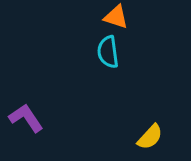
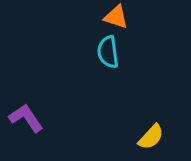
yellow semicircle: moved 1 px right
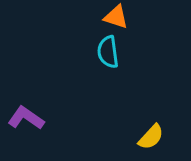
purple L-shape: rotated 21 degrees counterclockwise
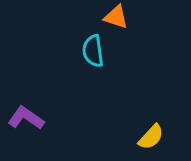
cyan semicircle: moved 15 px left, 1 px up
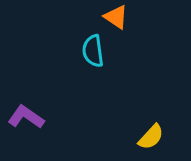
orange triangle: rotated 16 degrees clockwise
purple L-shape: moved 1 px up
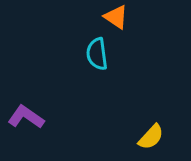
cyan semicircle: moved 4 px right, 3 px down
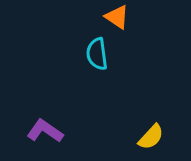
orange triangle: moved 1 px right
purple L-shape: moved 19 px right, 14 px down
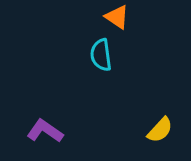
cyan semicircle: moved 4 px right, 1 px down
yellow semicircle: moved 9 px right, 7 px up
